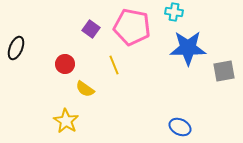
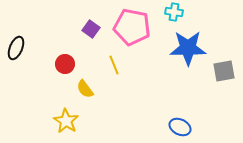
yellow semicircle: rotated 18 degrees clockwise
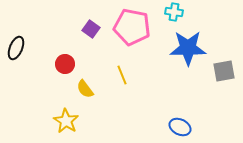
yellow line: moved 8 px right, 10 px down
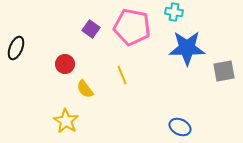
blue star: moved 1 px left
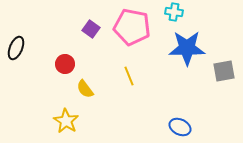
yellow line: moved 7 px right, 1 px down
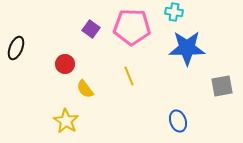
pink pentagon: rotated 9 degrees counterclockwise
gray square: moved 2 px left, 15 px down
blue ellipse: moved 2 px left, 6 px up; rotated 45 degrees clockwise
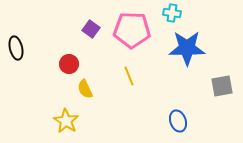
cyan cross: moved 2 px left, 1 px down
pink pentagon: moved 3 px down
black ellipse: rotated 35 degrees counterclockwise
red circle: moved 4 px right
yellow semicircle: rotated 12 degrees clockwise
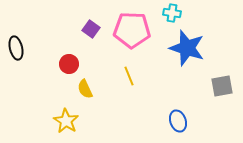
blue star: rotated 18 degrees clockwise
